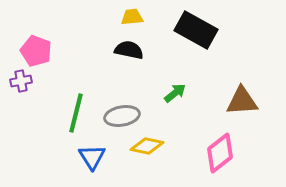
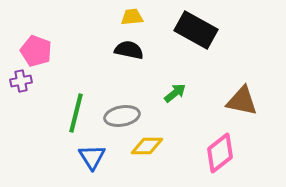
brown triangle: rotated 16 degrees clockwise
yellow diamond: rotated 12 degrees counterclockwise
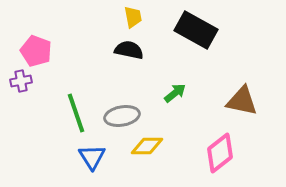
yellow trapezoid: moved 1 px right; rotated 85 degrees clockwise
green line: rotated 33 degrees counterclockwise
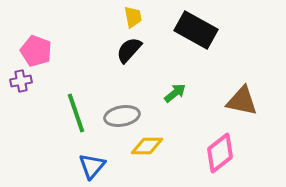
black semicircle: rotated 60 degrees counterclockwise
blue triangle: moved 9 px down; rotated 12 degrees clockwise
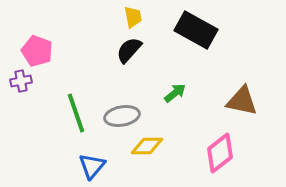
pink pentagon: moved 1 px right
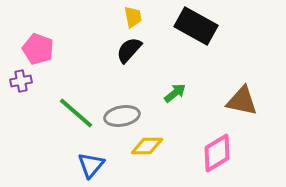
black rectangle: moved 4 px up
pink pentagon: moved 1 px right, 2 px up
green line: rotated 30 degrees counterclockwise
pink diamond: moved 3 px left; rotated 6 degrees clockwise
blue triangle: moved 1 px left, 1 px up
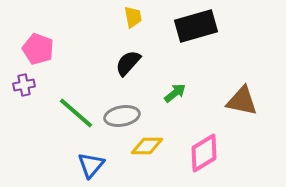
black rectangle: rotated 45 degrees counterclockwise
black semicircle: moved 1 px left, 13 px down
purple cross: moved 3 px right, 4 px down
pink diamond: moved 13 px left
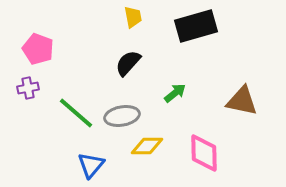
purple cross: moved 4 px right, 3 px down
pink diamond: rotated 60 degrees counterclockwise
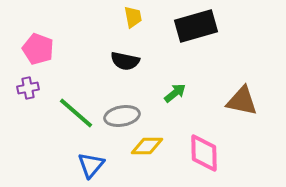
black semicircle: moved 3 px left, 2 px up; rotated 120 degrees counterclockwise
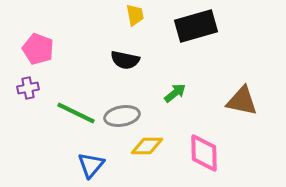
yellow trapezoid: moved 2 px right, 2 px up
black semicircle: moved 1 px up
green line: rotated 15 degrees counterclockwise
